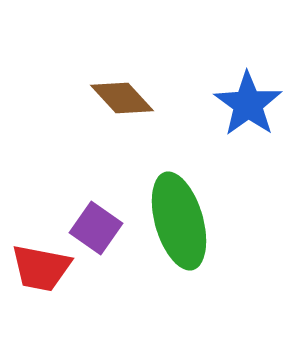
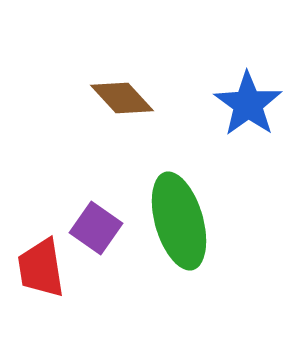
red trapezoid: rotated 70 degrees clockwise
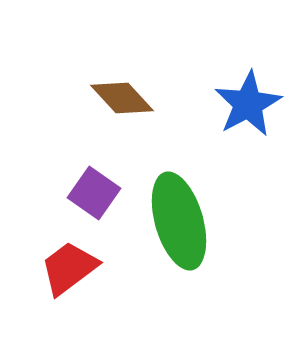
blue star: rotated 8 degrees clockwise
purple square: moved 2 px left, 35 px up
red trapezoid: moved 28 px right; rotated 62 degrees clockwise
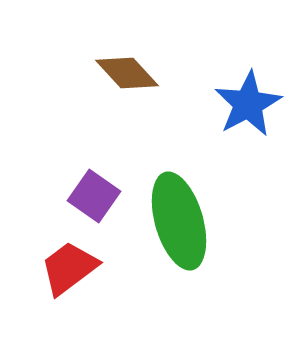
brown diamond: moved 5 px right, 25 px up
purple square: moved 3 px down
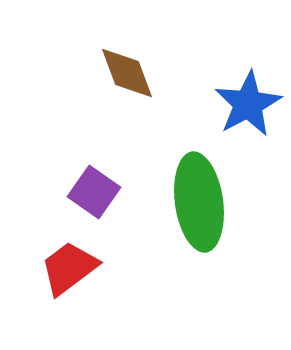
brown diamond: rotated 22 degrees clockwise
purple square: moved 4 px up
green ellipse: moved 20 px right, 19 px up; rotated 8 degrees clockwise
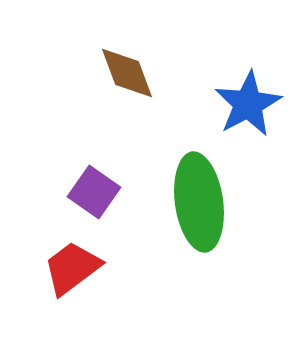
red trapezoid: moved 3 px right
